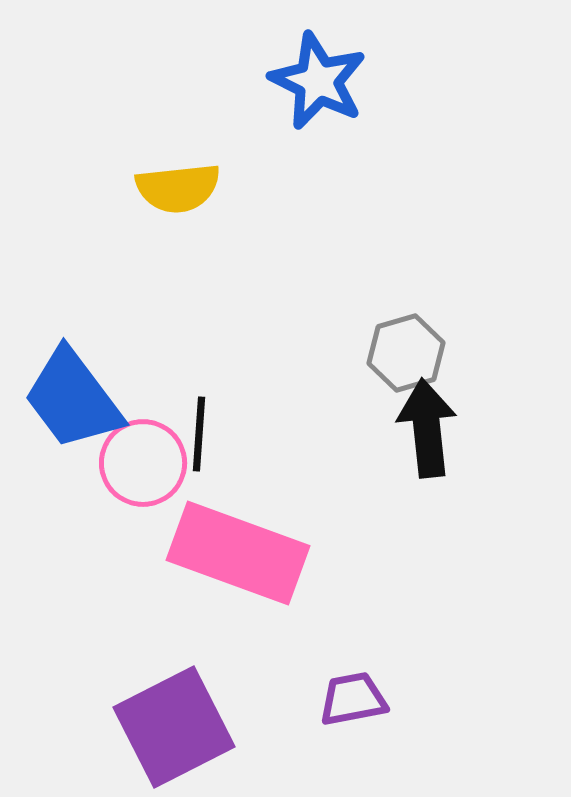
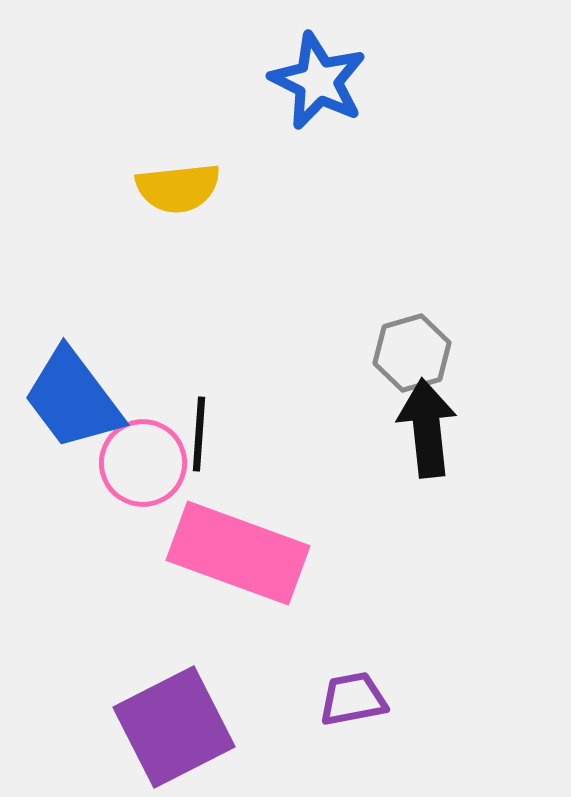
gray hexagon: moved 6 px right
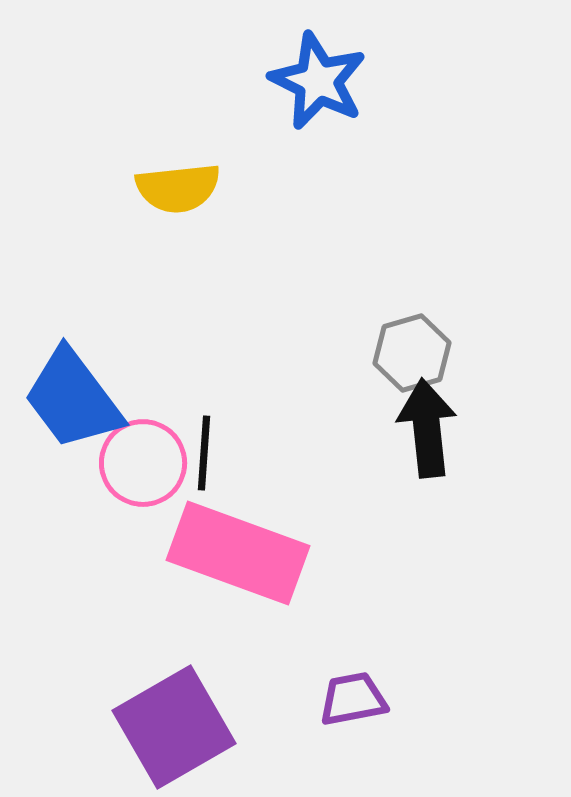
black line: moved 5 px right, 19 px down
purple square: rotated 3 degrees counterclockwise
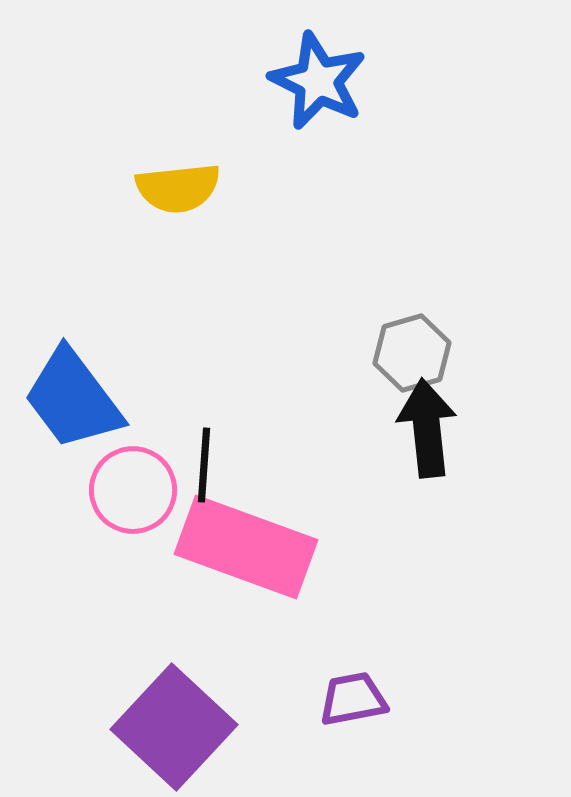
black line: moved 12 px down
pink circle: moved 10 px left, 27 px down
pink rectangle: moved 8 px right, 6 px up
purple square: rotated 17 degrees counterclockwise
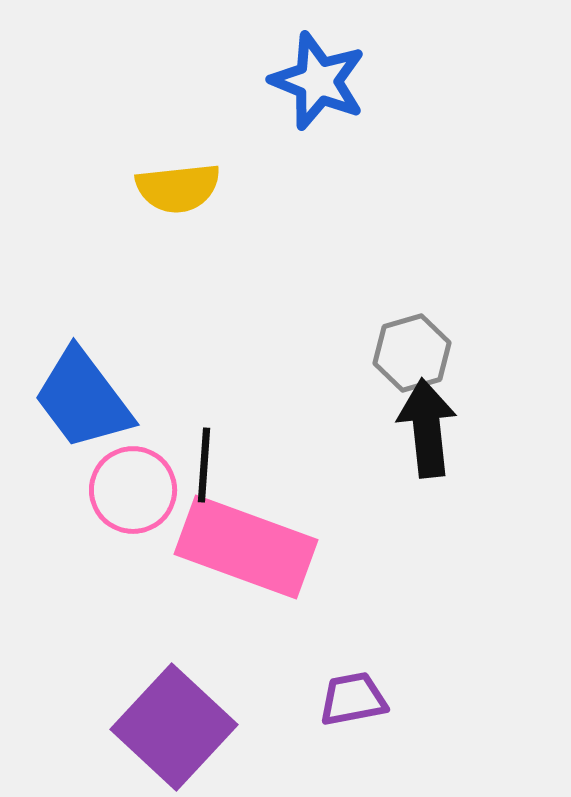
blue star: rotated 4 degrees counterclockwise
blue trapezoid: moved 10 px right
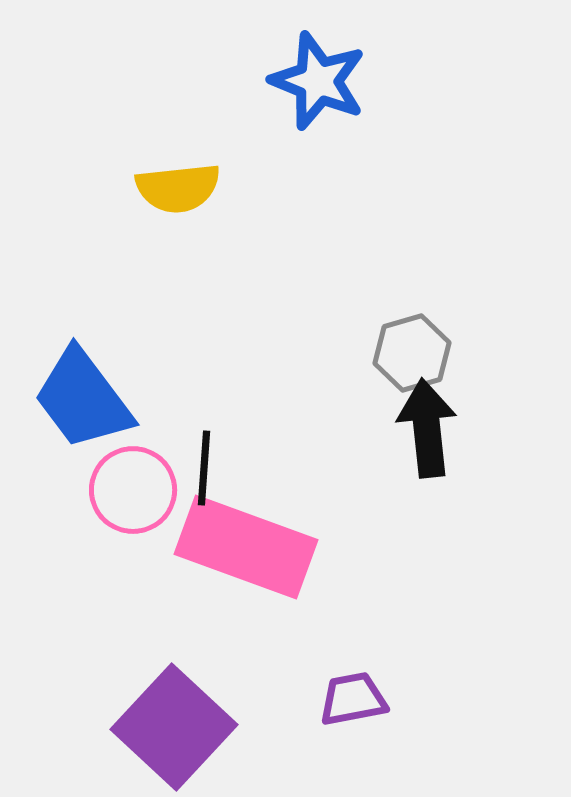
black line: moved 3 px down
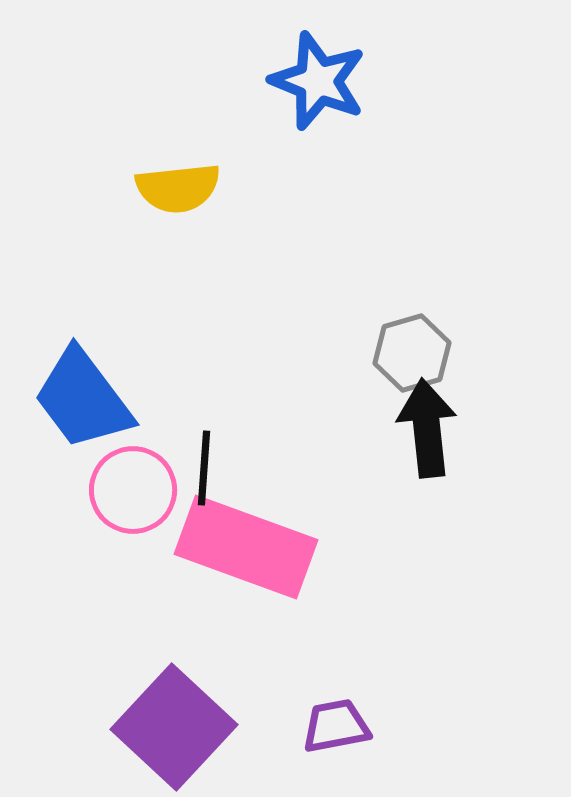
purple trapezoid: moved 17 px left, 27 px down
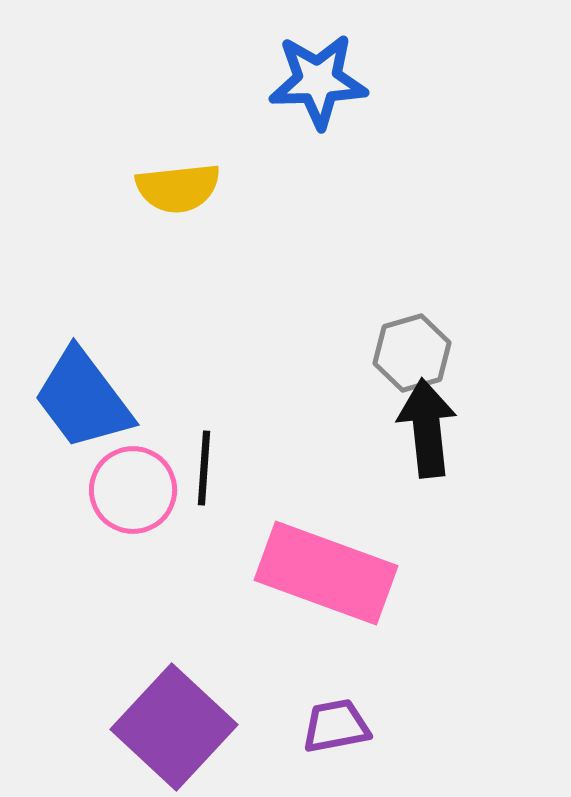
blue star: rotated 24 degrees counterclockwise
pink rectangle: moved 80 px right, 26 px down
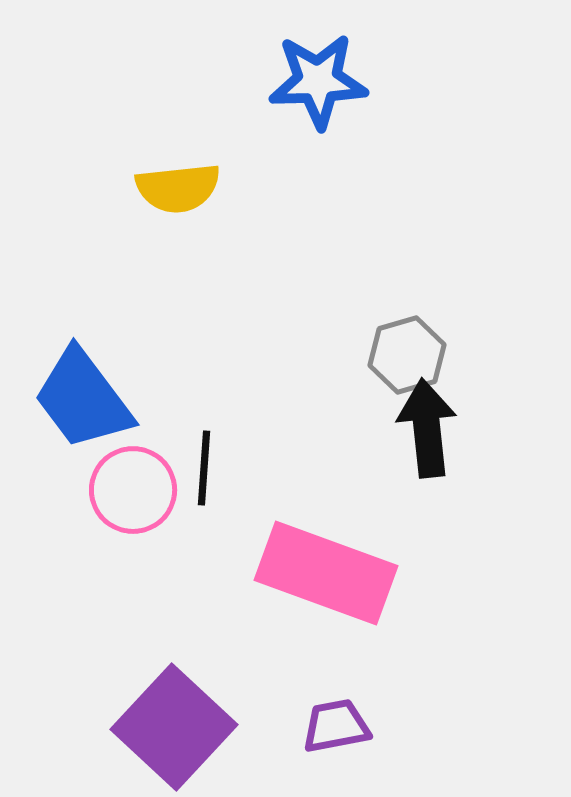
gray hexagon: moved 5 px left, 2 px down
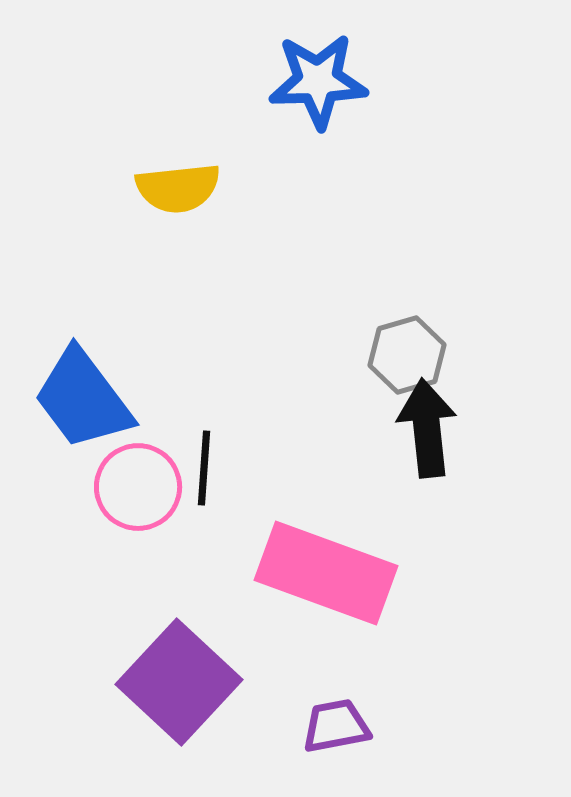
pink circle: moved 5 px right, 3 px up
purple square: moved 5 px right, 45 px up
